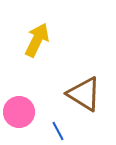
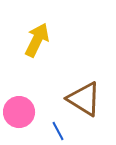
brown triangle: moved 5 px down
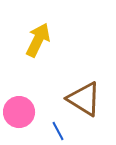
yellow arrow: moved 1 px right
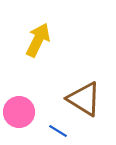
blue line: rotated 30 degrees counterclockwise
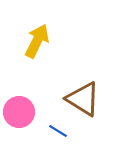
yellow arrow: moved 1 px left, 1 px down
brown triangle: moved 1 px left
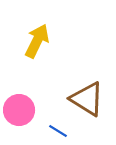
brown triangle: moved 4 px right
pink circle: moved 2 px up
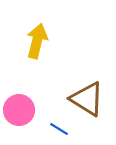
yellow arrow: rotated 12 degrees counterclockwise
blue line: moved 1 px right, 2 px up
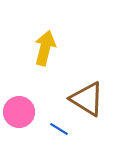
yellow arrow: moved 8 px right, 7 px down
pink circle: moved 2 px down
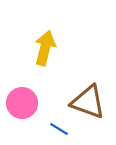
brown triangle: moved 1 px right, 3 px down; rotated 12 degrees counterclockwise
pink circle: moved 3 px right, 9 px up
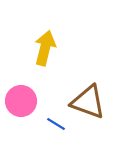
pink circle: moved 1 px left, 2 px up
blue line: moved 3 px left, 5 px up
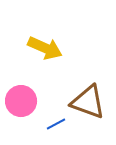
yellow arrow: rotated 100 degrees clockwise
blue line: rotated 60 degrees counterclockwise
